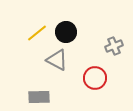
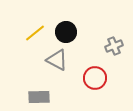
yellow line: moved 2 px left
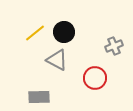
black circle: moved 2 px left
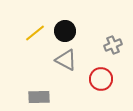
black circle: moved 1 px right, 1 px up
gray cross: moved 1 px left, 1 px up
gray triangle: moved 9 px right
red circle: moved 6 px right, 1 px down
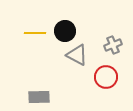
yellow line: rotated 40 degrees clockwise
gray triangle: moved 11 px right, 5 px up
red circle: moved 5 px right, 2 px up
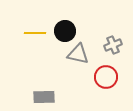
gray triangle: moved 1 px right, 1 px up; rotated 15 degrees counterclockwise
gray rectangle: moved 5 px right
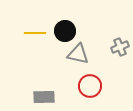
gray cross: moved 7 px right, 2 px down
red circle: moved 16 px left, 9 px down
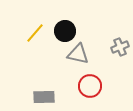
yellow line: rotated 50 degrees counterclockwise
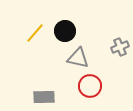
gray triangle: moved 4 px down
